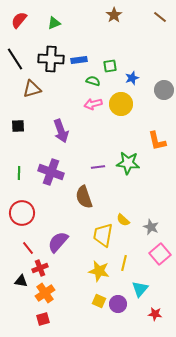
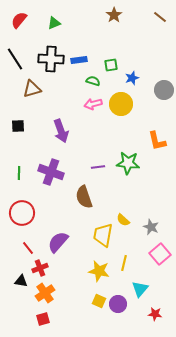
green square: moved 1 px right, 1 px up
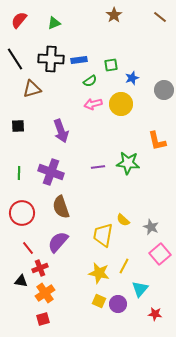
green semicircle: moved 3 px left; rotated 128 degrees clockwise
brown semicircle: moved 23 px left, 10 px down
yellow line: moved 3 px down; rotated 14 degrees clockwise
yellow star: moved 2 px down
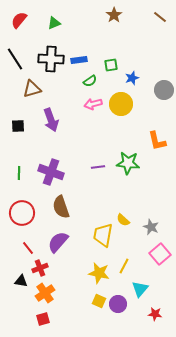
purple arrow: moved 10 px left, 11 px up
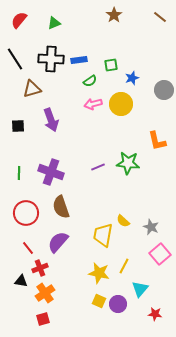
purple line: rotated 16 degrees counterclockwise
red circle: moved 4 px right
yellow semicircle: moved 1 px down
